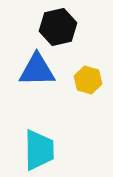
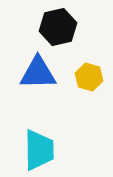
blue triangle: moved 1 px right, 3 px down
yellow hexagon: moved 1 px right, 3 px up
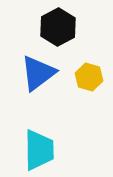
black hexagon: rotated 15 degrees counterclockwise
blue triangle: rotated 36 degrees counterclockwise
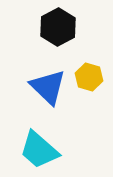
blue triangle: moved 10 px right, 14 px down; rotated 39 degrees counterclockwise
cyan trapezoid: rotated 132 degrees clockwise
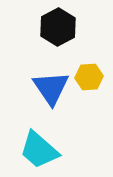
yellow hexagon: rotated 20 degrees counterclockwise
blue triangle: moved 3 px right, 1 px down; rotated 12 degrees clockwise
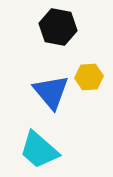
black hexagon: rotated 21 degrees counterclockwise
blue triangle: moved 4 px down; rotated 6 degrees counterclockwise
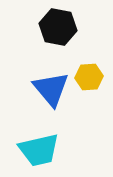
blue triangle: moved 3 px up
cyan trapezoid: rotated 54 degrees counterclockwise
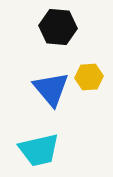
black hexagon: rotated 6 degrees counterclockwise
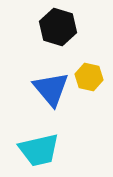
black hexagon: rotated 12 degrees clockwise
yellow hexagon: rotated 16 degrees clockwise
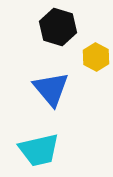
yellow hexagon: moved 7 px right, 20 px up; rotated 16 degrees clockwise
